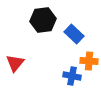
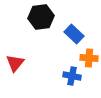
black hexagon: moved 2 px left, 3 px up
orange cross: moved 3 px up
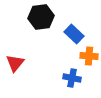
orange cross: moved 2 px up
blue cross: moved 2 px down
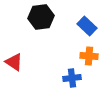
blue rectangle: moved 13 px right, 8 px up
red triangle: moved 1 px left, 1 px up; rotated 36 degrees counterclockwise
blue cross: rotated 18 degrees counterclockwise
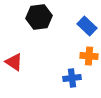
black hexagon: moved 2 px left
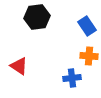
black hexagon: moved 2 px left
blue rectangle: rotated 12 degrees clockwise
red triangle: moved 5 px right, 4 px down
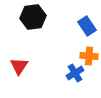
black hexagon: moved 4 px left
red triangle: rotated 30 degrees clockwise
blue cross: moved 3 px right, 5 px up; rotated 24 degrees counterclockwise
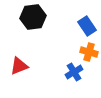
orange cross: moved 4 px up; rotated 12 degrees clockwise
red triangle: rotated 36 degrees clockwise
blue cross: moved 1 px left, 1 px up
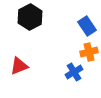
black hexagon: moved 3 px left; rotated 20 degrees counterclockwise
orange cross: rotated 30 degrees counterclockwise
